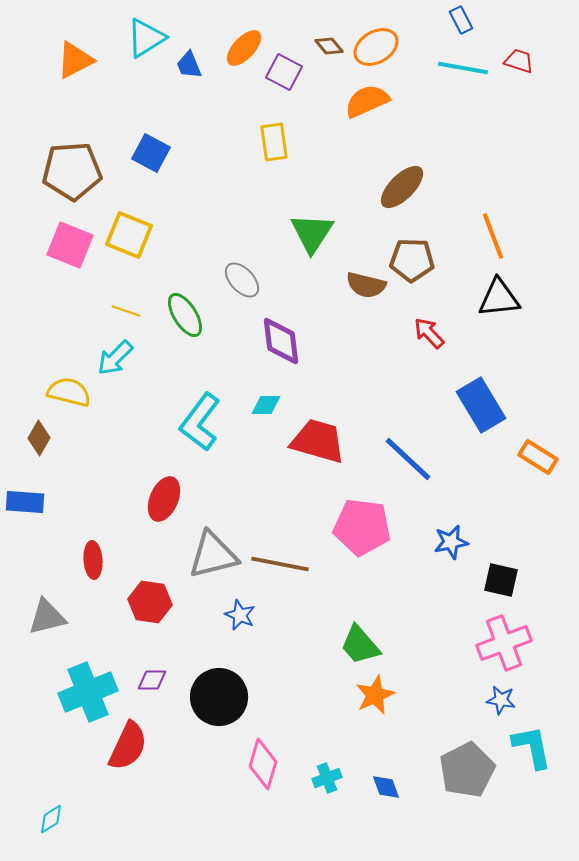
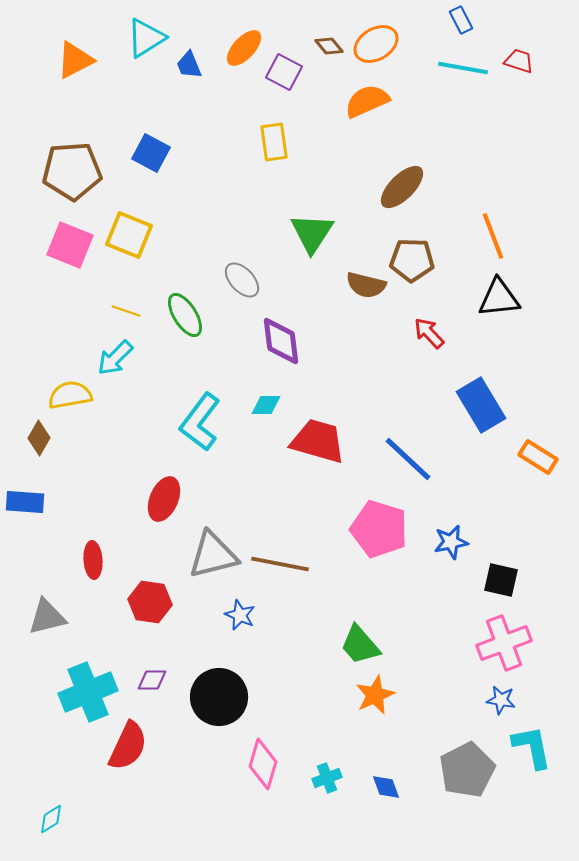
orange ellipse at (376, 47): moved 3 px up
yellow semicircle at (69, 392): moved 1 px right, 3 px down; rotated 24 degrees counterclockwise
pink pentagon at (362, 527): moved 17 px right, 2 px down; rotated 10 degrees clockwise
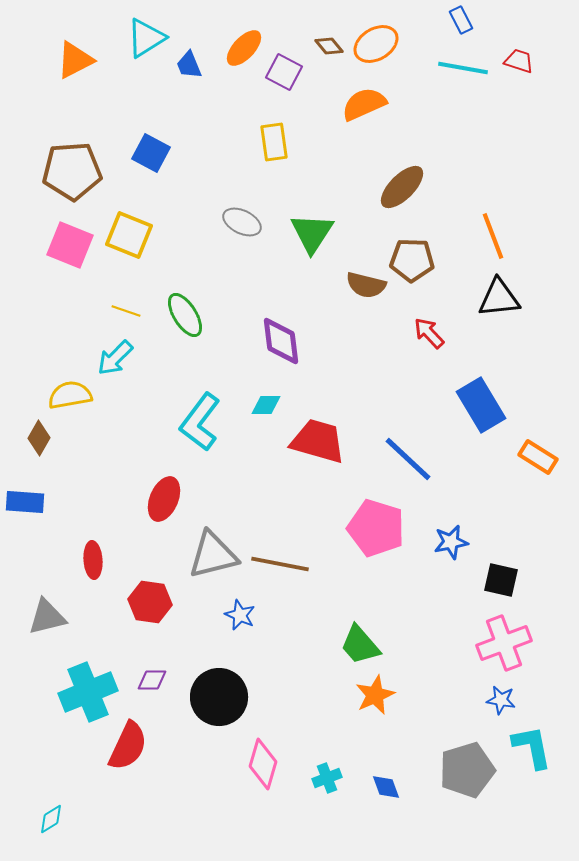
orange semicircle at (367, 101): moved 3 px left, 3 px down
gray ellipse at (242, 280): moved 58 px up; rotated 21 degrees counterclockwise
pink pentagon at (379, 529): moved 3 px left, 1 px up
gray pentagon at (467, 770): rotated 10 degrees clockwise
